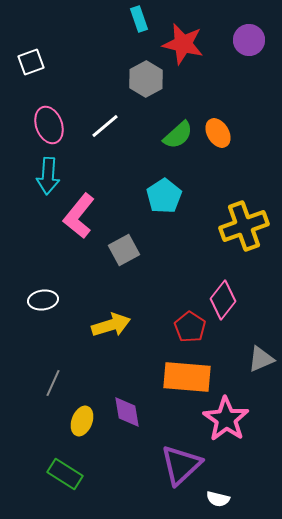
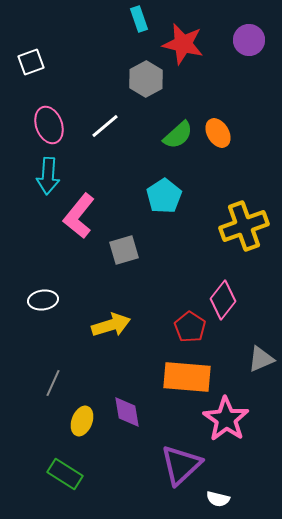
gray square: rotated 12 degrees clockwise
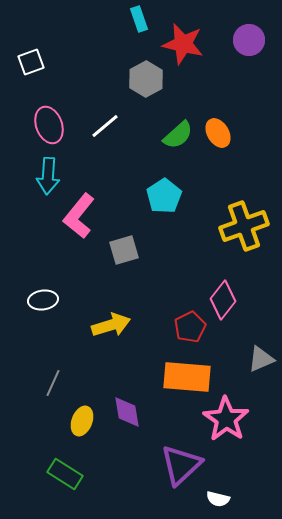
red pentagon: rotated 12 degrees clockwise
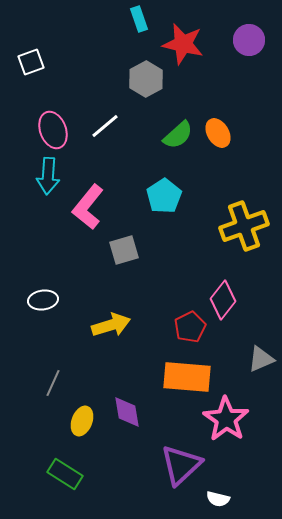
pink ellipse: moved 4 px right, 5 px down
pink L-shape: moved 9 px right, 9 px up
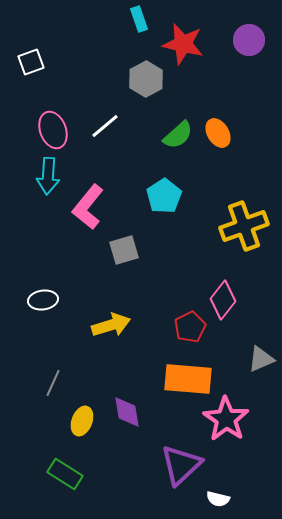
orange rectangle: moved 1 px right, 2 px down
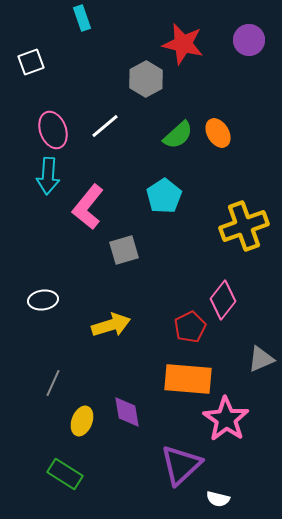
cyan rectangle: moved 57 px left, 1 px up
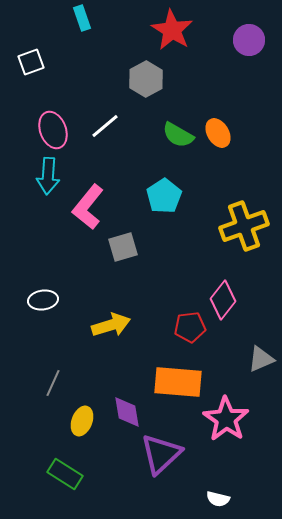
red star: moved 11 px left, 14 px up; rotated 18 degrees clockwise
green semicircle: rotated 72 degrees clockwise
gray square: moved 1 px left, 3 px up
red pentagon: rotated 20 degrees clockwise
orange rectangle: moved 10 px left, 3 px down
purple triangle: moved 20 px left, 11 px up
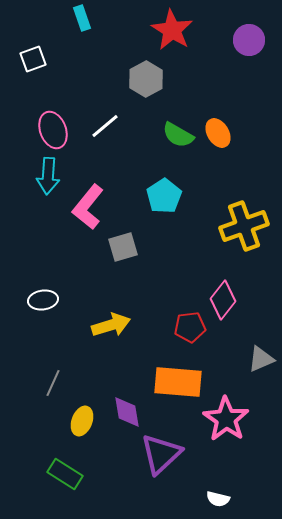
white square: moved 2 px right, 3 px up
